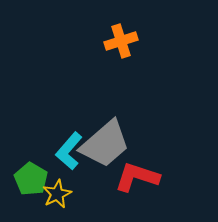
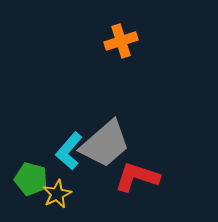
green pentagon: rotated 16 degrees counterclockwise
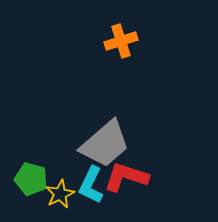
cyan L-shape: moved 22 px right, 34 px down; rotated 15 degrees counterclockwise
red L-shape: moved 11 px left
yellow star: moved 3 px right
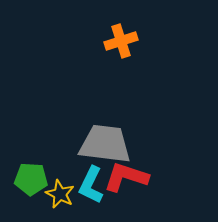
gray trapezoid: rotated 132 degrees counterclockwise
green pentagon: rotated 12 degrees counterclockwise
yellow star: rotated 20 degrees counterclockwise
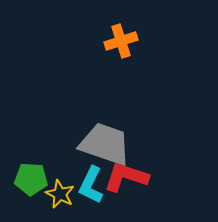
gray trapezoid: rotated 12 degrees clockwise
